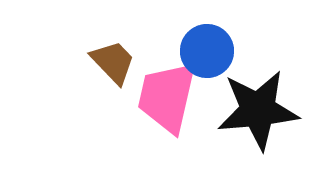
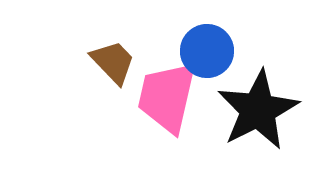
black star: rotated 22 degrees counterclockwise
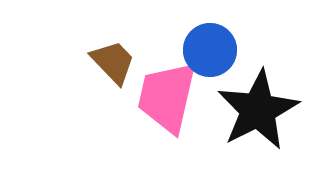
blue circle: moved 3 px right, 1 px up
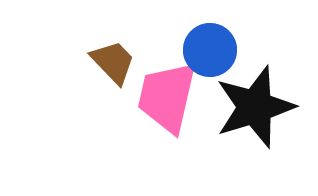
black star: moved 3 px left, 3 px up; rotated 10 degrees clockwise
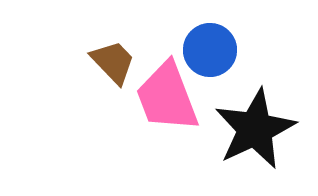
pink trapezoid: rotated 34 degrees counterclockwise
black star: moved 22 px down; rotated 8 degrees counterclockwise
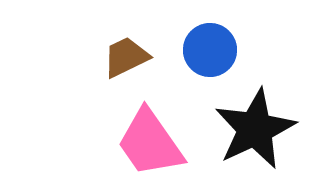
brown trapezoid: moved 13 px right, 5 px up; rotated 72 degrees counterclockwise
pink trapezoid: moved 17 px left, 46 px down; rotated 14 degrees counterclockwise
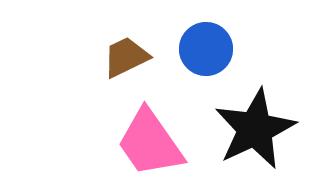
blue circle: moved 4 px left, 1 px up
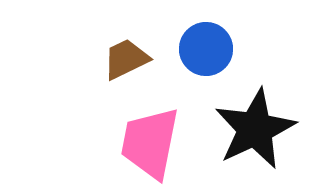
brown trapezoid: moved 2 px down
pink trapezoid: rotated 46 degrees clockwise
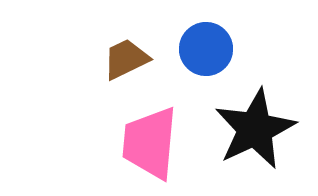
pink trapezoid: rotated 6 degrees counterclockwise
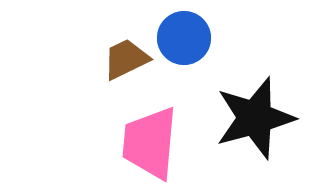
blue circle: moved 22 px left, 11 px up
black star: moved 11 px up; rotated 10 degrees clockwise
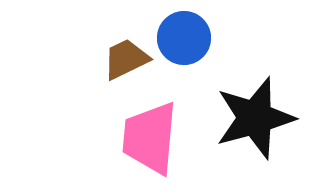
pink trapezoid: moved 5 px up
